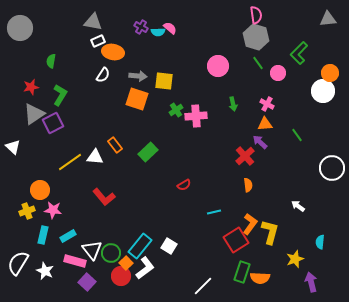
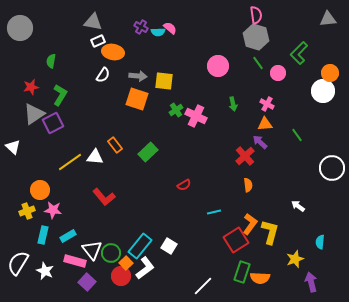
pink cross at (196, 116): rotated 30 degrees clockwise
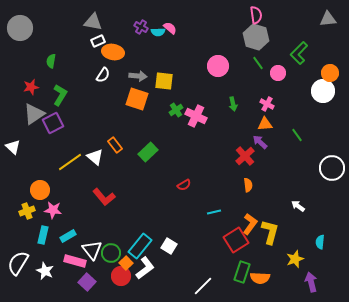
white triangle at (95, 157): rotated 36 degrees clockwise
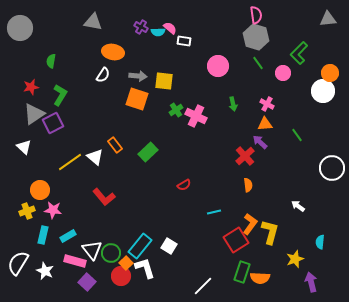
white rectangle at (98, 41): moved 86 px right; rotated 32 degrees clockwise
pink circle at (278, 73): moved 5 px right
white triangle at (13, 147): moved 11 px right
white L-shape at (145, 268): rotated 70 degrees counterclockwise
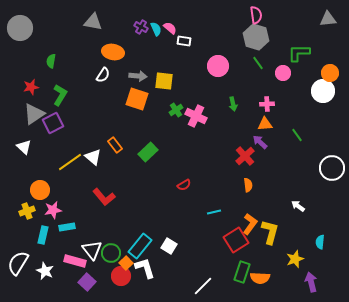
cyan semicircle at (158, 32): moved 2 px left, 3 px up; rotated 112 degrees counterclockwise
green L-shape at (299, 53): rotated 45 degrees clockwise
pink cross at (267, 104): rotated 32 degrees counterclockwise
white triangle at (95, 157): moved 2 px left
pink star at (53, 210): rotated 18 degrees counterclockwise
cyan rectangle at (68, 236): moved 1 px left, 9 px up; rotated 21 degrees clockwise
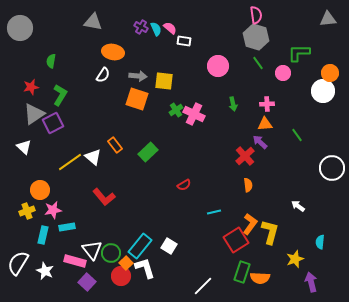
pink cross at (196, 116): moved 2 px left, 2 px up
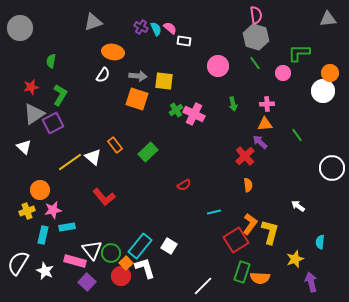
gray triangle at (93, 22): rotated 30 degrees counterclockwise
green line at (258, 63): moved 3 px left
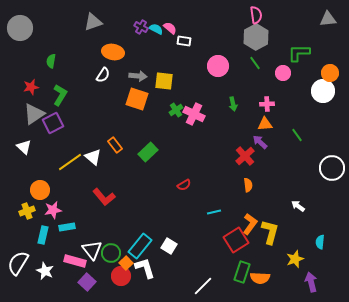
cyan semicircle at (156, 29): rotated 40 degrees counterclockwise
gray hexagon at (256, 37): rotated 15 degrees clockwise
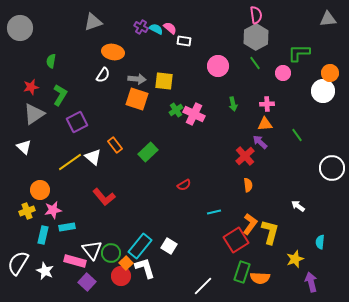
gray arrow at (138, 76): moved 1 px left, 3 px down
purple square at (53, 123): moved 24 px right, 1 px up
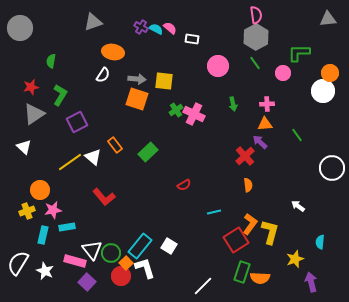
white rectangle at (184, 41): moved 8 px right, 2 px up
